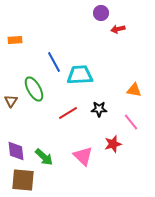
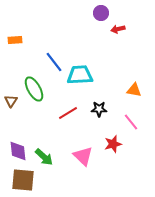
blue line: rotated 10 degrees counterclockwise
purple diamond: moved 2 px right
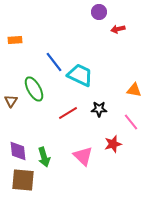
purple circle: moved 2 px left, 1 px up
cyan trapezoid: rotated 28 degrees clockwise
green arrow: rotated 30 degrees clockwise
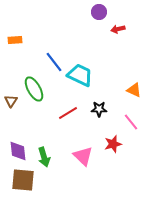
orange triangle: rotated 14 degrees clockwise
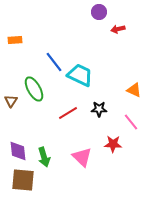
red star: rotated 18 degrees clockwise
pink triangle: moved 1 px left, 1 px down
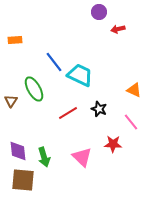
black star: rotated 21 degrees clockwise
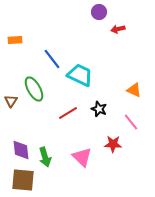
blue line: moved 2 px left, 3 px up
purple diamond: moved 3 px right, 1 px up
green arrow: moved 1 px right
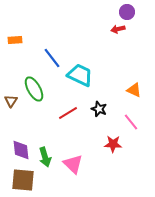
purple circle: moved 28 px right
blue line: moved 1 px up
pink triangle: moved 9 px left, 7 px down
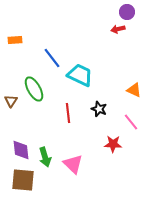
red line: rotated 66 degrees counterclockwise
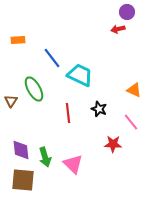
orange rectangle: moved 3 px right
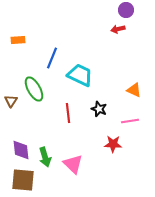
purple circle: moved 1 px left, 2 px up
blue line: rotated 60 degrees clockwise
pink line: moved 1 px left, 1 px up; rotated 60 degrees counterclockwise
